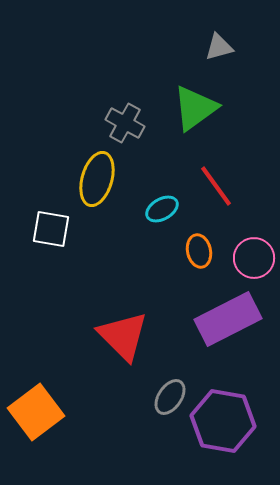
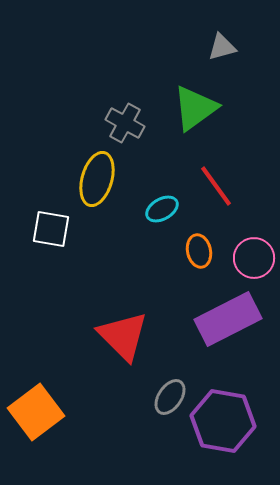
gray triangle: moved 3 px right
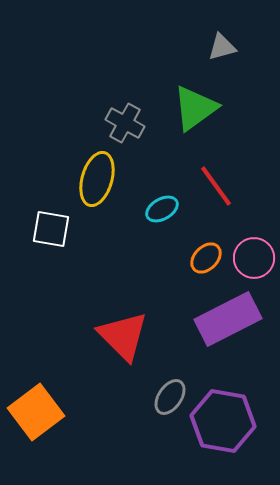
orange ellipse: moved 7 px right, 7 px down; rotated 56 degrees clockwise
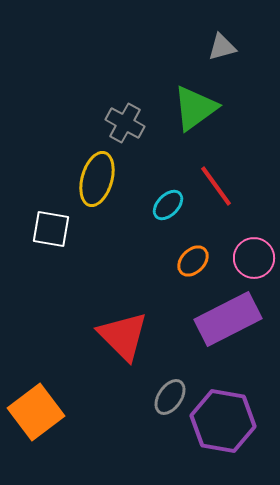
cyan ellipse: moved 6 px right, 4 px up; rotated 16 degrees counterclockwise
orange ellipse: moved 13 px left, 3 px down
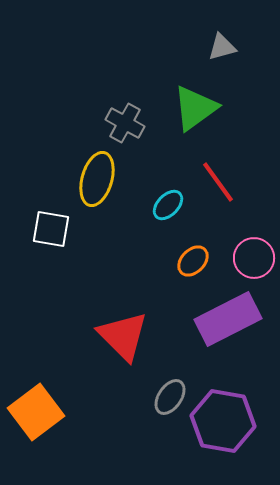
red line: moved 2 px right, 4 px up
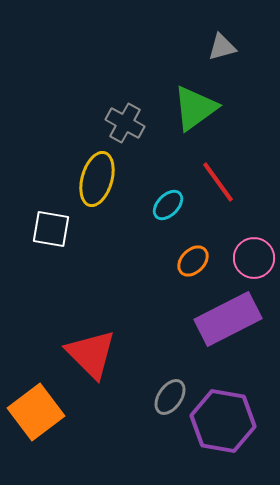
red triangle: moved 32 px left, 18 px down
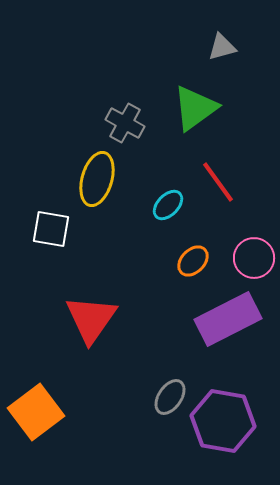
red triangle: moved 35 px up; rotated 20 degrees clockwise
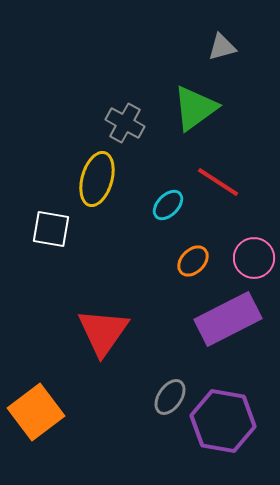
red line: rotated 21 degrees counterclockwise
red triangle: moved 12 px right, 13 px down
